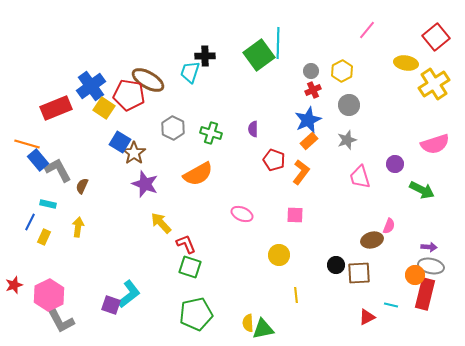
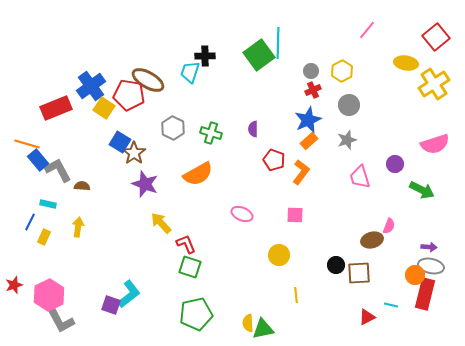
brown semicircle at (82, 186): rotated 70 degrees clockwise
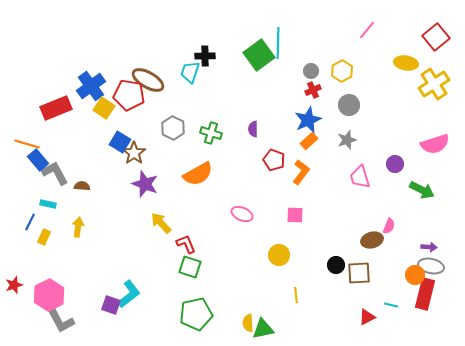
gray L-shape at (58, 170): moved 3 px left, 3 px down
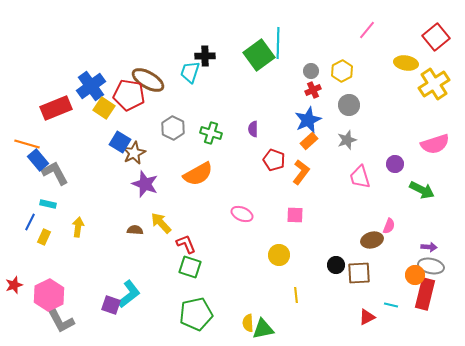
brown star at (134, 153): rotated 10 degrees clockwise
brown semicircle at (82, 186): moved 53 px right, 44 px down
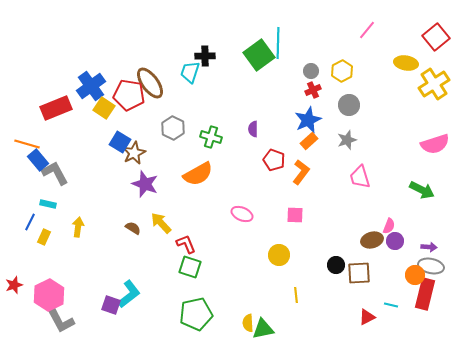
brown ellipse at (148, 80): moved 2 px right, 3 px down; rotated 24 degrees clockwise
green cross at (211, 133): moved 4 px down
purple circle at (395, 164): moved 77 px down
brown semicircle at (135, 230): moved 2 px left, 2 px up; rotated 28 degrees clockwise
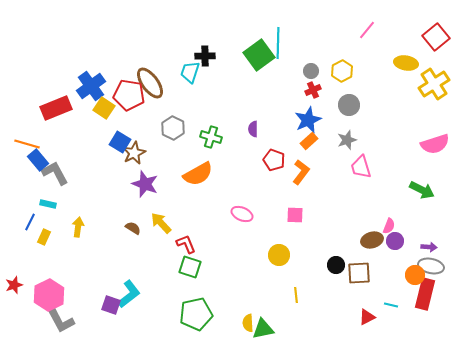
pink trapezoid at (360, 177): moved 1 px right, 10 px up
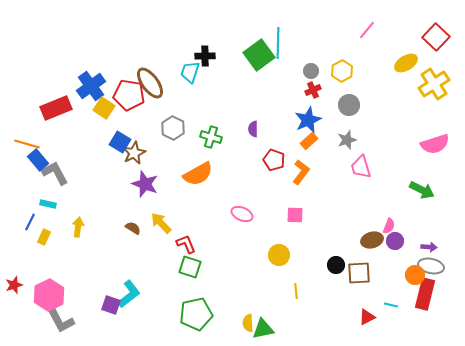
red square at (436, 37): rotated 8 degrees counterclockwise
yellow ellipse at (406, 63): rotated 40 degrees counterclockwise
yellow line at (296, 295): moved 4 px up
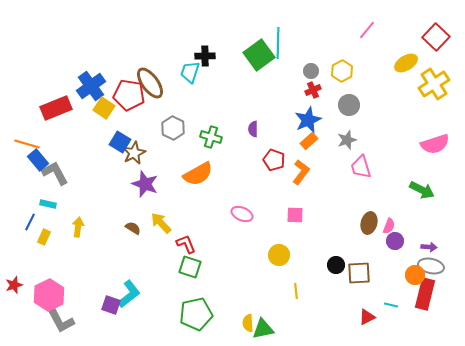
brown ellipse at (372, 240): moved 3 px left, 17 px up; rotated 60 degrees counterclockwise
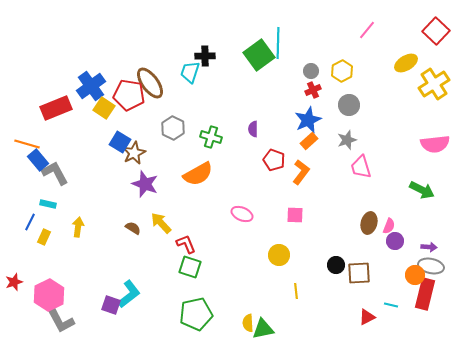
red square at (436, 37): moved 6 px up
pink semicircle at (435, 144): rotated 12 degrees clockwise
red star at (14, 285): moved 3 px up
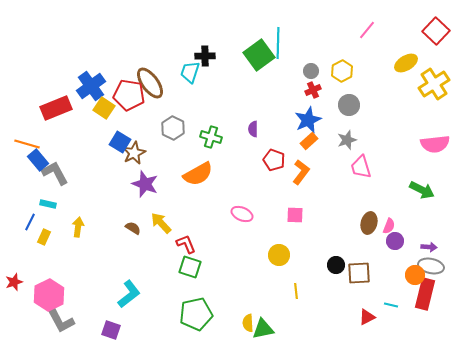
purple square at (111, 305): moved 25 px down
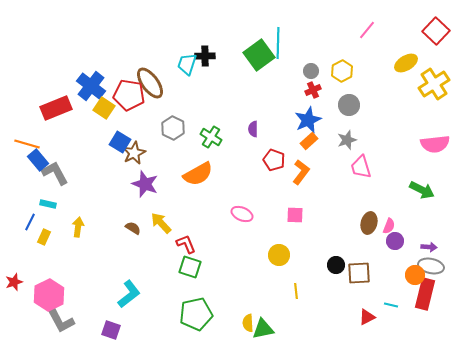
cyan trapezoid at (190, 72): moved 3 px left, 8 px up
blue cross at (91, 86): rotated 16 degrees counterclockwise
green cross at (211, 137): rotated 15 degrees clockwise
